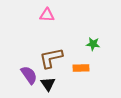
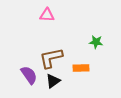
green star: moved 3 px right, 2 px up
black triangle: moved 5 px right, 3 px up; rotated 28 degrees clockwise
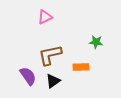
pink triangle: moved 2 px left, 2 px down; rotated 28 degrees counterclockwise
brown L-shape: moved 1 px left, 3 px up
orange rectangle: moved 1 px up
purple semicircle: moved 1 px left, 1 px down
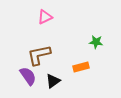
brown L-shape: moved 11 px left
orange rectangle: rotated 14 degrees counterclockwise
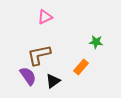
orange rectangle: rotated 35 degrees counterclockwise
